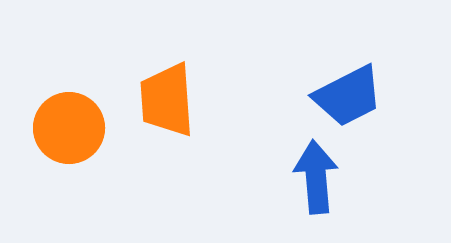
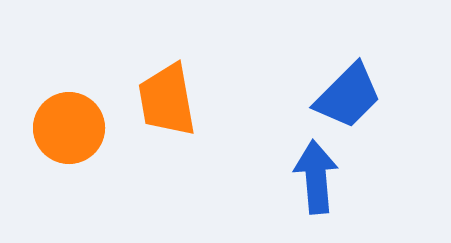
blue trapezoid: rotated 18 degrees counterclockwise
orange trapezoid: rotated 6 degrees counterclockwise
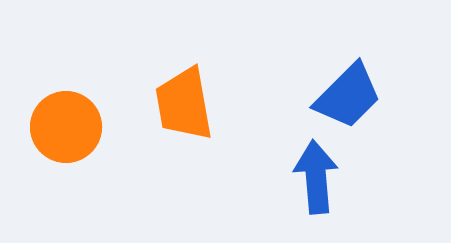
orange trapezoid: moved 17 px right, 4 px down
orange circle: moved 3 px left, 1 px up
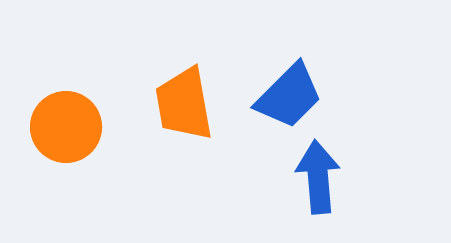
blue trapezoid: moved 59 px left
blue arrow: moved 2 px right
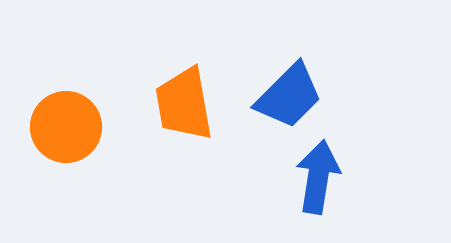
blue arrow: rotated 14 degrees clockwise
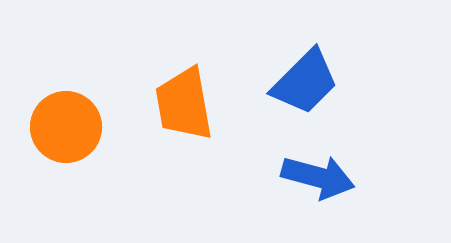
blue trapezoid: moved 16 px right, 14 px up
blue arrow: rotated 96 degrees clockwise
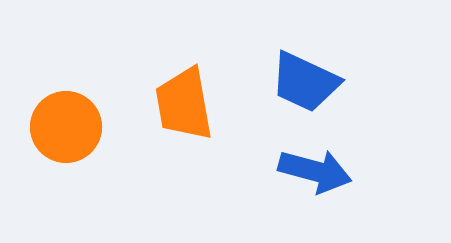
blue trapezoid: rotated 70 degrees clockwise
blue arrow: moved 3 px left, 6 px up
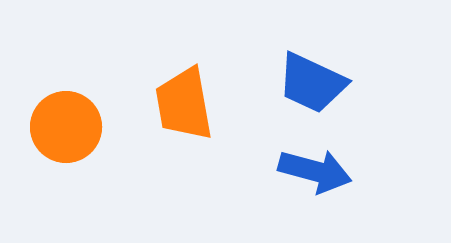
blue trapezoid: moved 7 px right, 1 px down
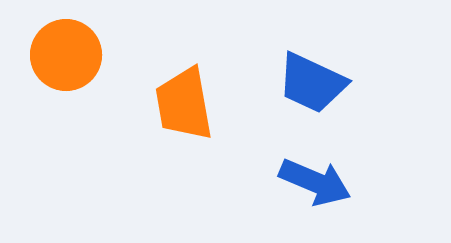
orange circle: moved 72 px up
blue arrow: moved 11 px down; rotated 8 degrees clockwise
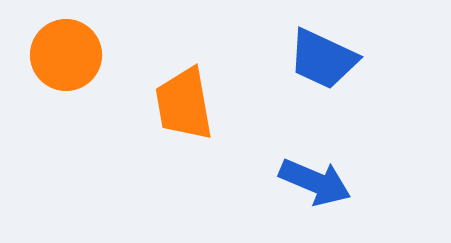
blue trapezoid: moved 11 px right, 24 px up
